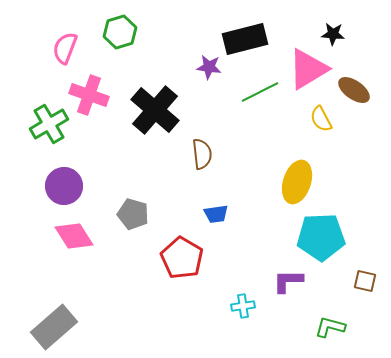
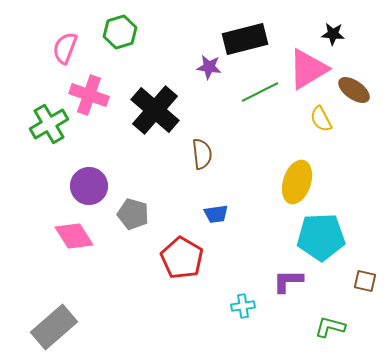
purple circle: moved 25 px right
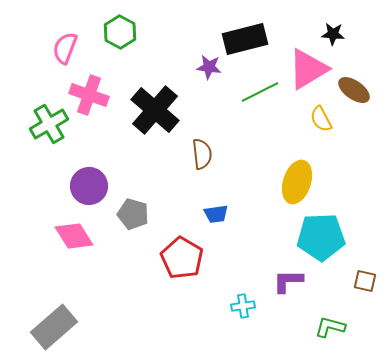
green hexagon: rotated 16 degrees counterclockwise
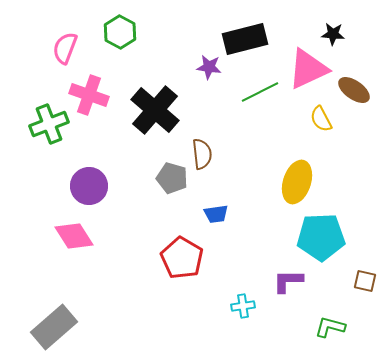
pink triangle: rotated 6 degrees clockwise
green cross: rotated 9 degrees clockwise
gray pentagon: moved 39 px right, 36 px up
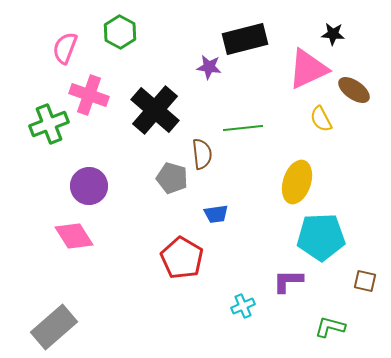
green line: moved 17 px left, 36 px down; rotated 21 degrees clockwise
cyan cross: rotated 15 degrees counterclockwise
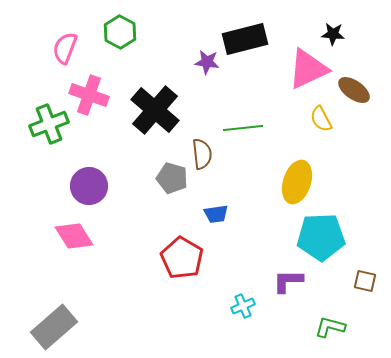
purple star: moved 2 px left, 5 px up
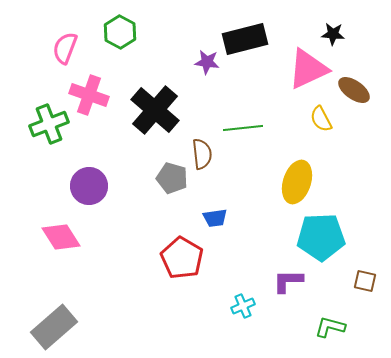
blue trapezoid: moved 1 px left, 4 px down
pink diamond: moved 13 px left, 1 px down
